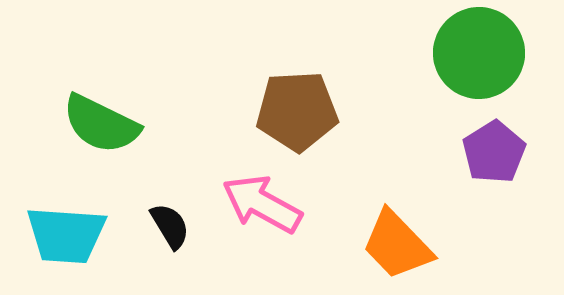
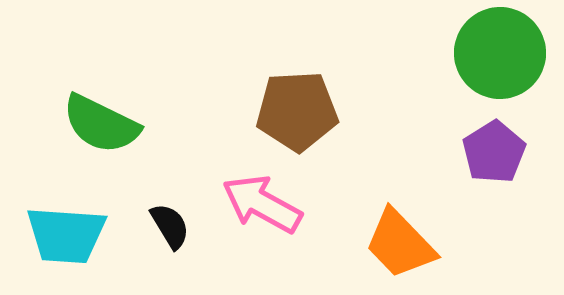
green circle: moved 21 px right
orange trapezoid: moved 3 px right, 1 px up
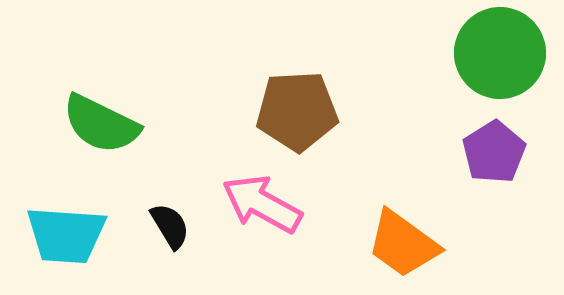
orange trapezoid: moved 3 px right; rotated 10 degrees counterclockwise
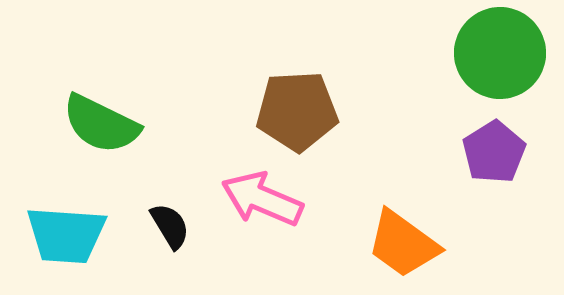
pink arrow: moved 5 px up; rotated 6 degrees counterclockwise
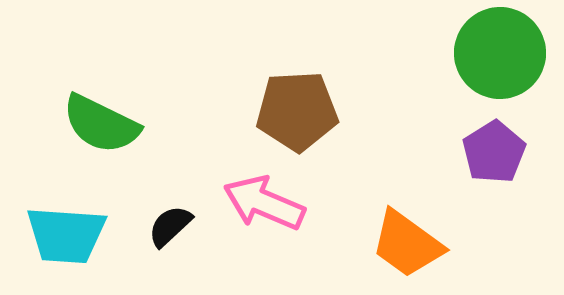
pink arrow: moved 2 px right, 4 px down
black semicircle: rotated 102 degrees counterclockwise
orange trapezoid: moved 4 px right
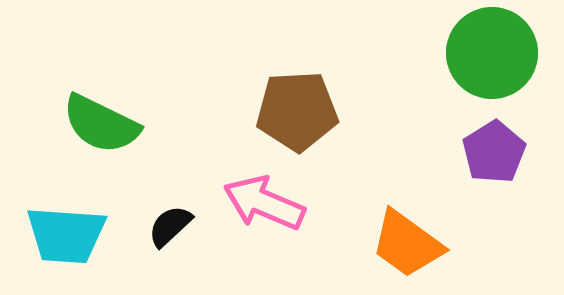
green circle: moved 8 px left
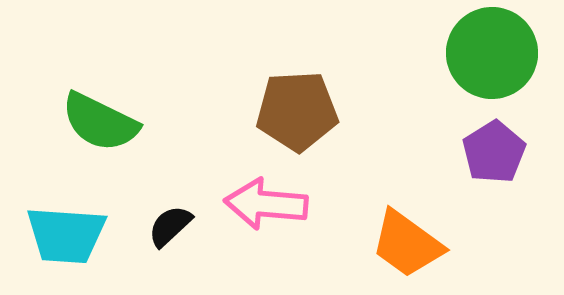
green semicircle: moved 1 px left, 2 px up
pink arrow: moved 2 px right, 1 px down; rotated 18 degrees counterclockwise
